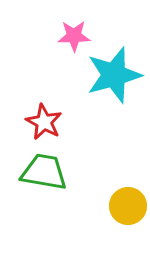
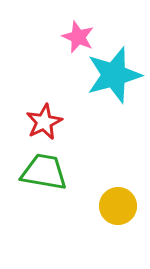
pink star: moved 4 px right, 1 px down; rotated 24 degrees clockwise
red star: rotated 18 degrees clockwise
yellow circle: moved 10 px left
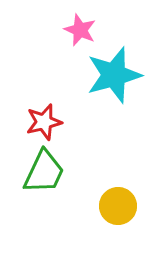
pink star: moved 2 px right, 7 px up
red star: rotated 12 degrees clockwise
green trapezoid: rotated 105 degrees clockwise
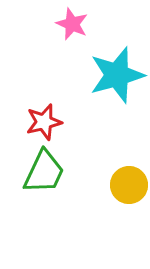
pink star: moved 8 px left, 6 px up
cyan star: moved 3 px right
yellow circle: moved 11 px right, 21 px up
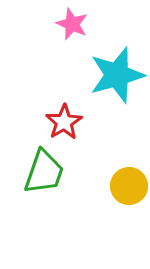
red star: moved 20 px right; rotated 18 degrees counterclockwise
green trapezoid: rotated 6 degrees counterclockwise
yellow circle: moved 1 px down
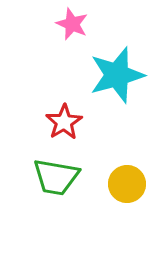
green trapezoid: moved 12 px right, 5 px down; rotated 81 degrees clockwise
yellow circle: moved 2 px left, 2 px up
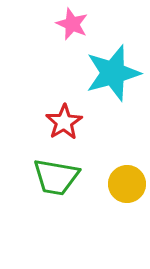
cyan star: moved 4 px left, 2 px up
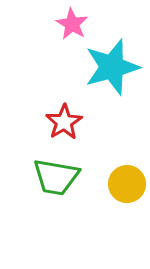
pink star: rotated 8 degrees clockwise
cyan star: moved 1 px left, 6 px up
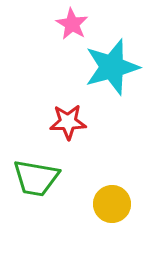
red star: moved 4 px right; rotated 30 degrees clockwise
green trapezoid: moved 20 px left, 1 px down
yellow circle: moved 15 px left, 20 px down
